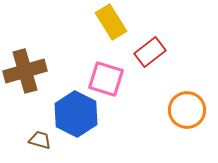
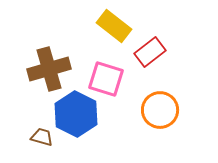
yellow rectangle: moved 3 px right, 4 px down; rotated 20 degrees counterclockwise
brown cross: moved 24 px right, 2 px up
orange circle: moved 27 px left
brown trapezoid: moved 2 px right, 3 px up
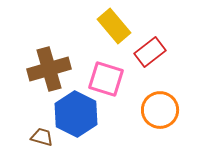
yellow rectangle: rotated 12 degrees clockwise
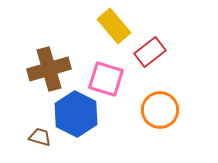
brown trapezoid: moved 2 px left
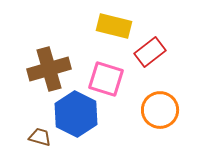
yellow rectangle: rotated 36 degrees counterclockwise
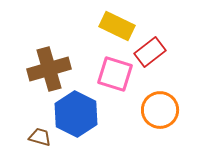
yellow rectangle: moved 3 px right; rotated 12 degrees clockwise
pink square: moved 9 px right, 5 px up
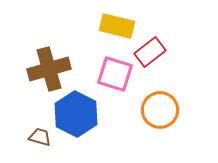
yellow rectangle: rotated 12 degrees counterclockwise
